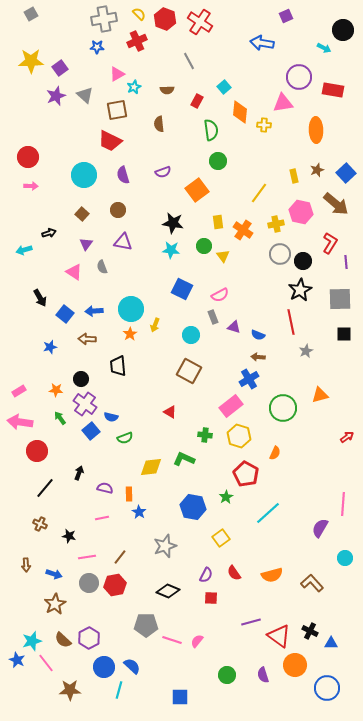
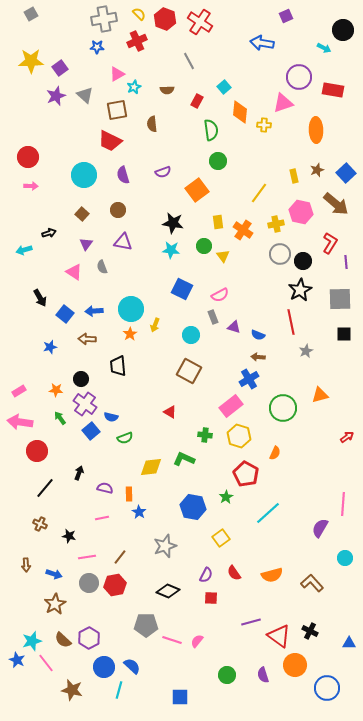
pink triangle at (283, 103): rotated 10 degrees counterclockwise
brown semicircle at (159, 124): moved 7 px left
blue triangle at (331, 643): moved 18 px right
brown star at (70, 690): moved 2 px right; rotated 15 degrees clockwise
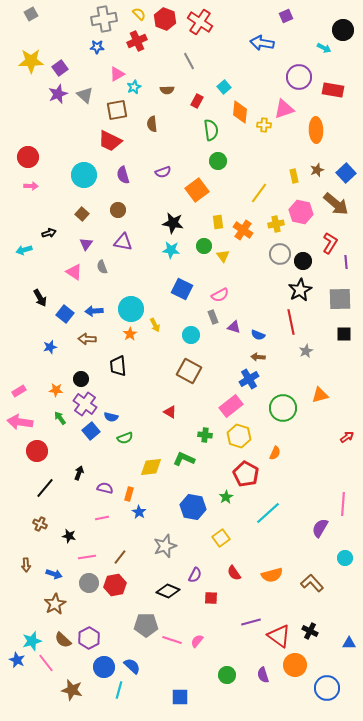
purple star at (56, 96): moved 2 px right, 2 px up
pink triangle at (283, 103): moved 1 px right, 6 px down
yellow arrow at (155, 325): rotated 48 degrees counterclockwise
orange rectangle at (129, 494): rotated 16 degrees clockwise
purple semicircle at (206, 575): moved 11 px left
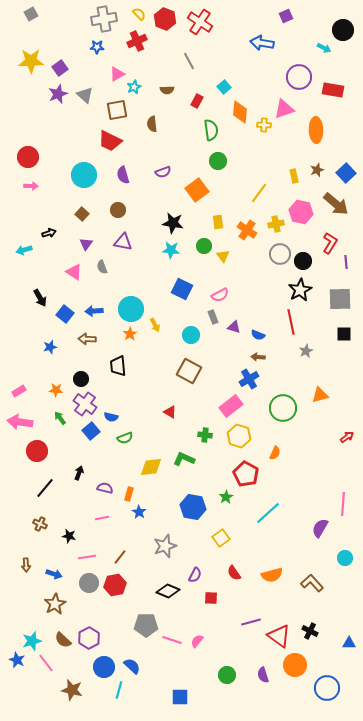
orange cross at (243, 230): moved 4 px right
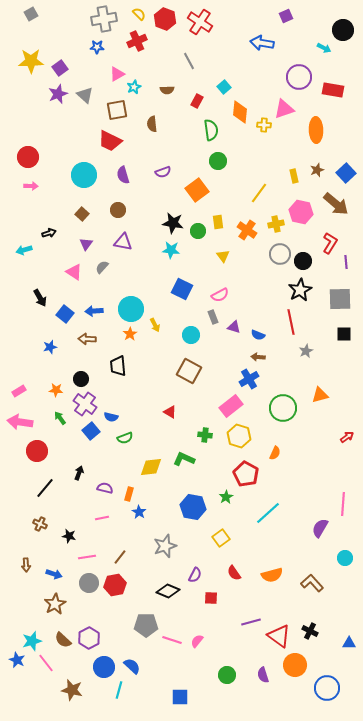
green circle at (204, 246): moved 6 px left, 15 px up
gray semicircle at (102, 267): rotated 64 degrees clockwise
